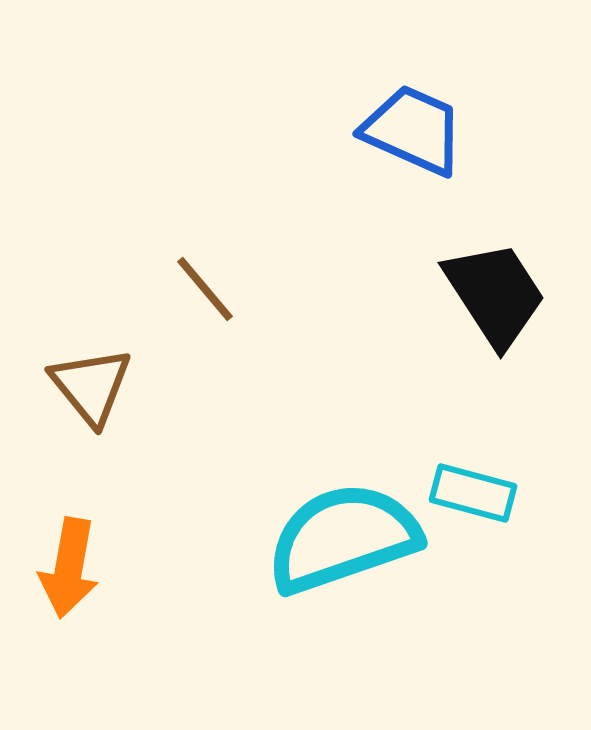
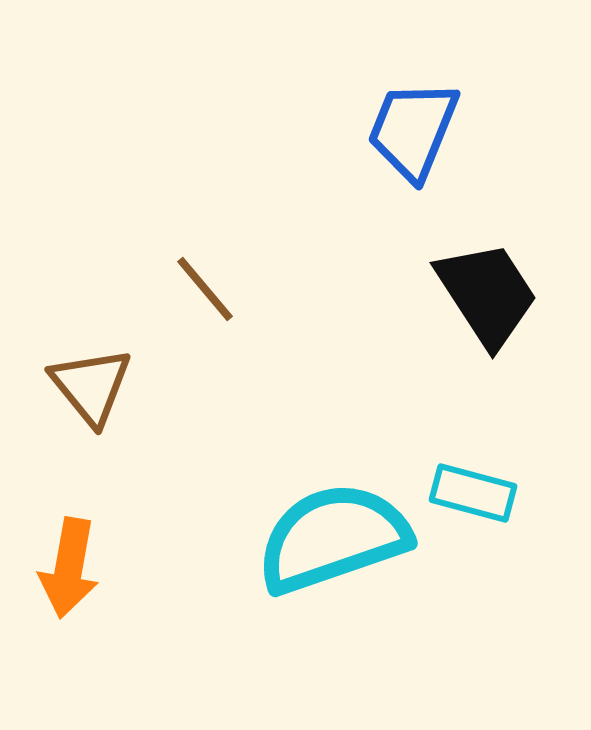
blue trapezoid: rotated 92 degrees counterclockwise
black trapezoid: moved 8 px left
cyan semicircle: moved 10 px left
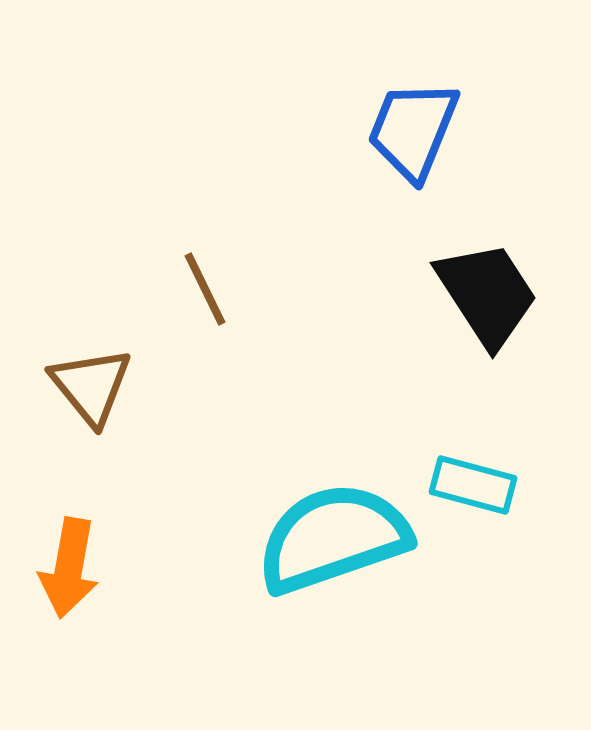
brown line: rotated 14 degrees clockwise
cyan rectangle: moved 8 px up
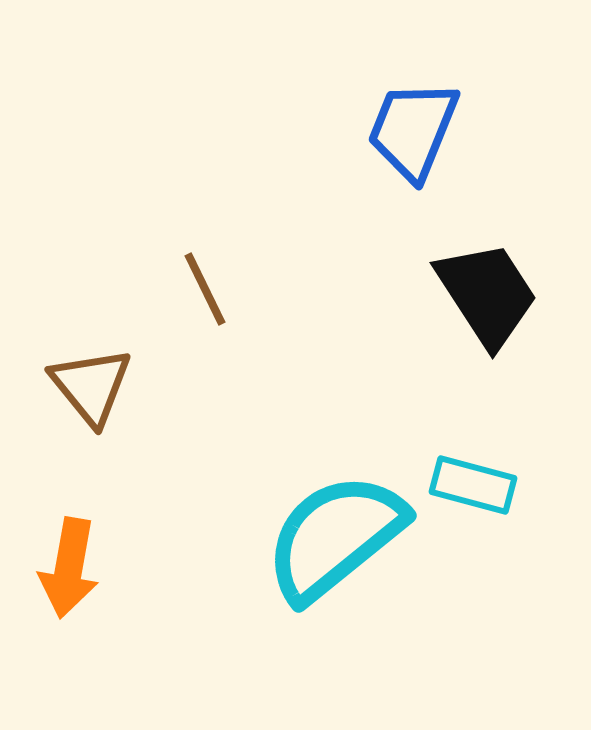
cyan semicircle: moved 2 px right, 1 px up; rotated 20 degrees counterclockwise
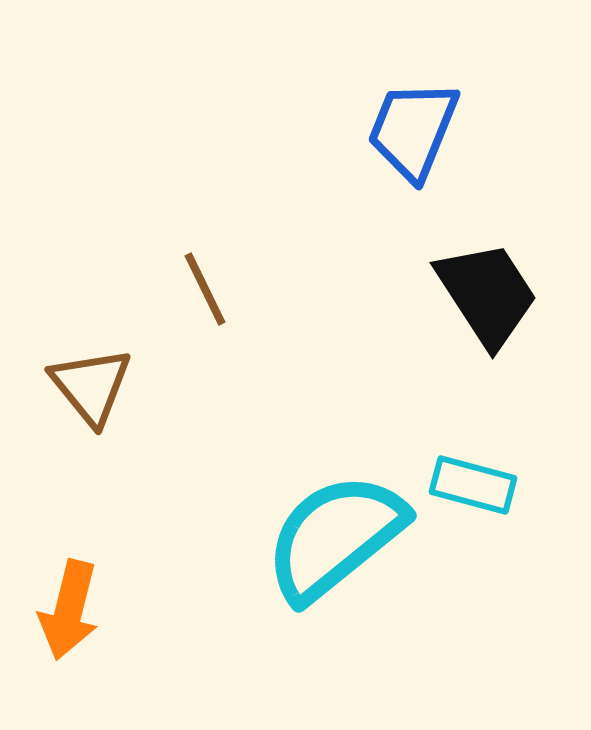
orange arrow: moved 42 px down; rotated 4 degrees clockwise
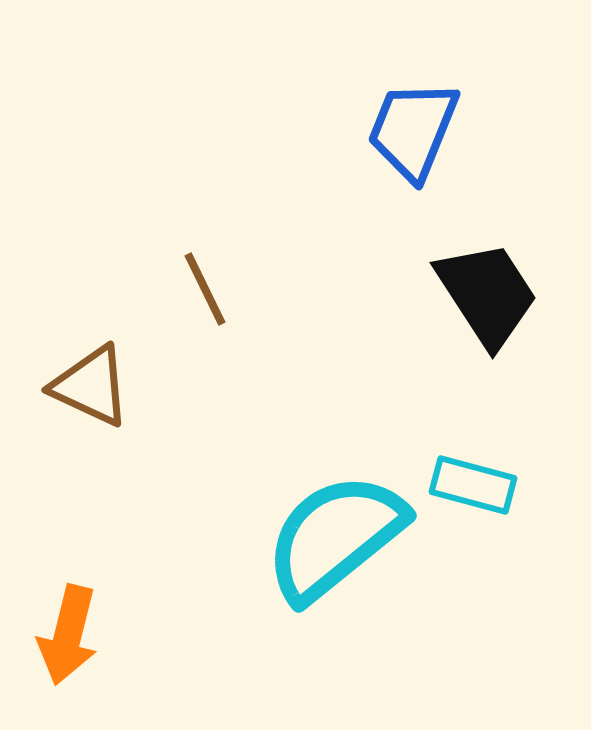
brown triangle: rotated 26 degrees counterclockwise
orange arrow: moved 1 px left, 25 px down
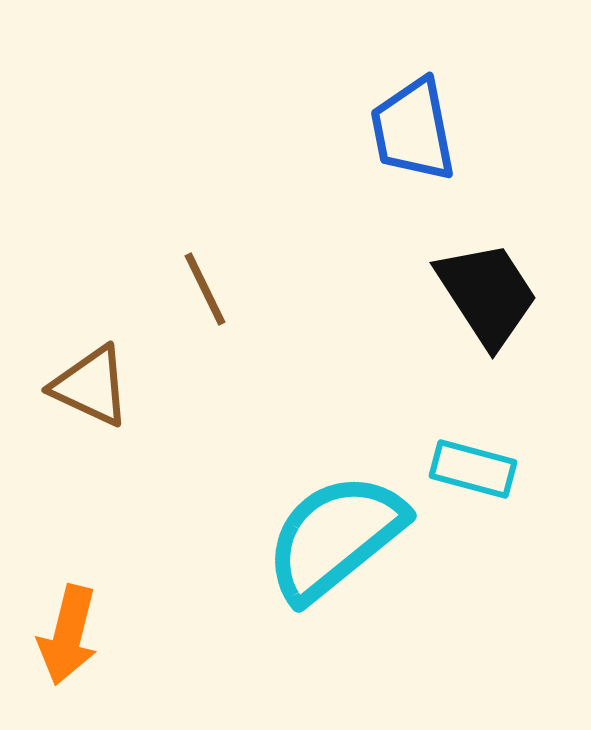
blue trapezoid: rotated 33 degrees counterclockwise
cyan rectangle: moved 16 px up
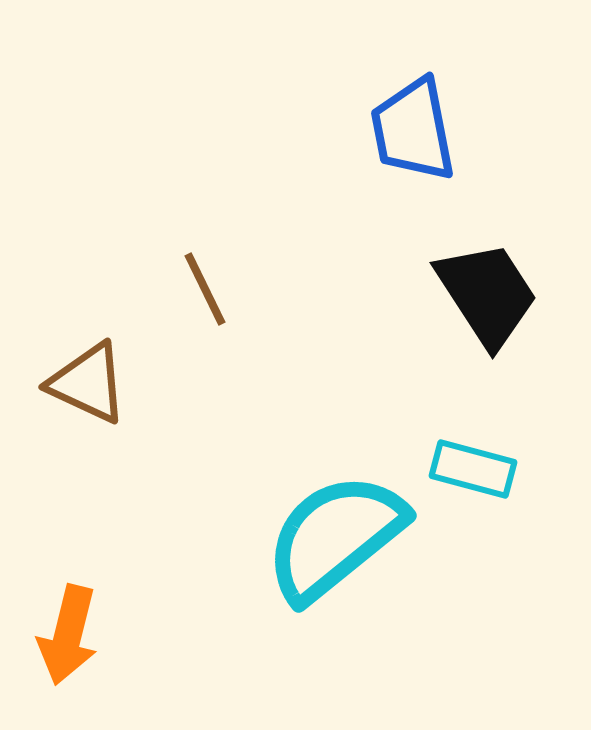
brown triangle: moved 3 px left, 3 px up
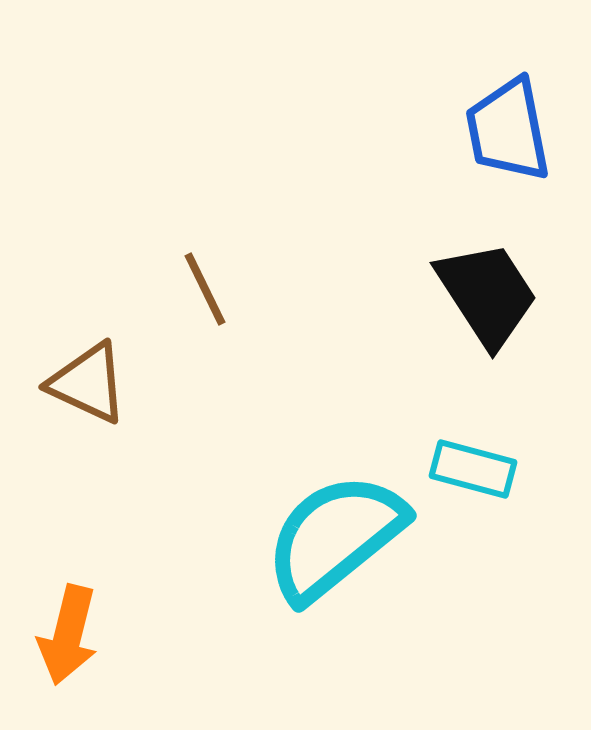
blue trapezoid: moved 95 px right
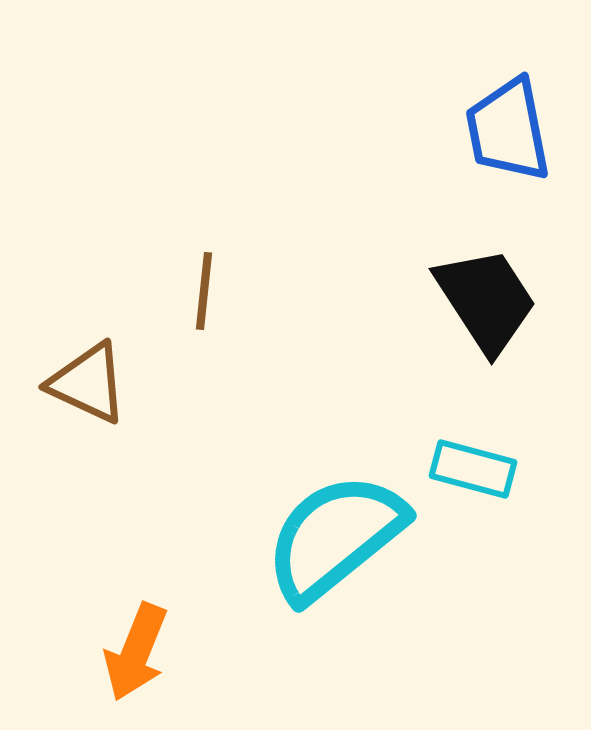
brown line: moved 1 px left, 2 px down; rotated 32 degrees clockwise
black trapezoid: moved 1 px left, 6 px down
orange arrow: moved 68 px right, 17 px down; rotated 8 degrees clockwise
